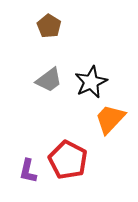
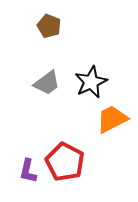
brown pentagon: rotated 10 degrees counterclockwise
gray trapezoid: moved 2 px left, 3 px down
orange trapezoid: moved 2 px right; rotated 20 degrees clockwise
red pentagon: moved 3 px left, 2 px down
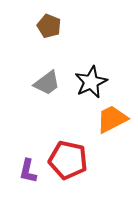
red pentagon: moved 3 px right, 2 px up; rotated 15 degrees counterclockwise
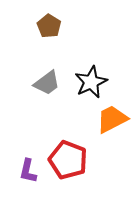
brown pentagon: rotated 10 degrees clockwise
red pentagon: rotated 9 degrees clockwise
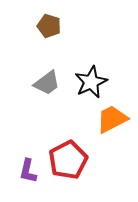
brown pentagon: rotated 15 degrees counterclockwise
red pentagon: rotated 24 degrees clockwise
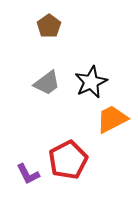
brown pentagon: rotated 20 degrees clockwise
purple L-shape: moved 3 px down; rotated 40 degrees counterclockwise
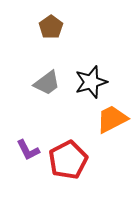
brown pentagon: moved 2 px right, 1 px down
black star: rotated 8 degrees clockwise
purple L-shape: moved 24 px up
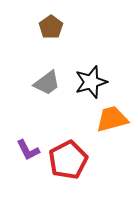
orange trapezoid: rotated 12 degrees clockwise
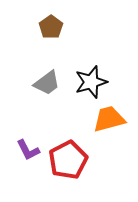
orange trapezoid: moved 3 px left
